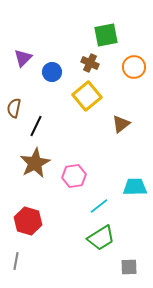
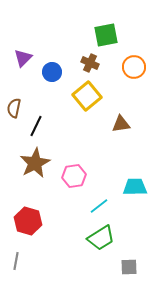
brown triangle: rotated 30 degrees clockwise
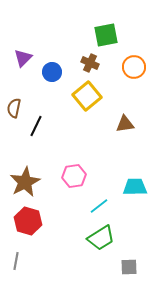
brown triangle: moved 4 px right
brown star: moved 10 px left, 19 px down
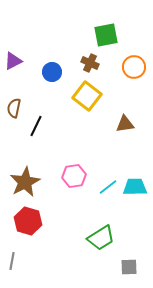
purple triangle: moved 10 px left, 3 px down; rotated 18 degrees clockwise
yellow square: rotated 12 degrees counterclockwise
cyan line: moved 9 px right, 19 px up
gray line: moved 4 px left
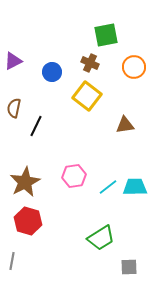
brown triangle: moved 1 px down
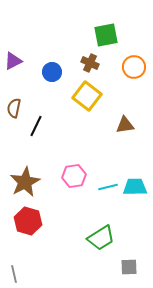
cyan line: rotated 24 degrees clockwise
gray line: moved 2 px right, 13 px down; rotated 24 degrees counterclockwise
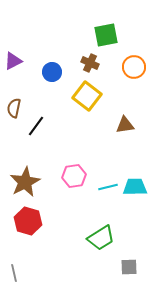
black line: rotated 10 degrees clockwise
gray line: moved 1 px up
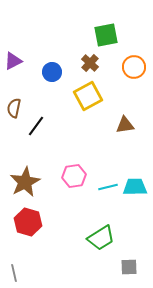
brown cross: rotated 18 degrees clockwise
yellow square: moved 1 px right; rotated 24 degrees clockwise
red hexagon: moved 1 px down
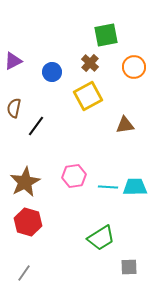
cyan line: rotated 18 degrees clockwise
gray line: moved 10 px right; rotated 48 degrees clockwise
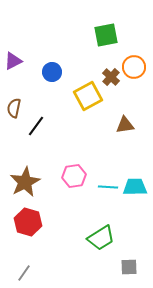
brown cross: moved 21 px right, 14 px down
